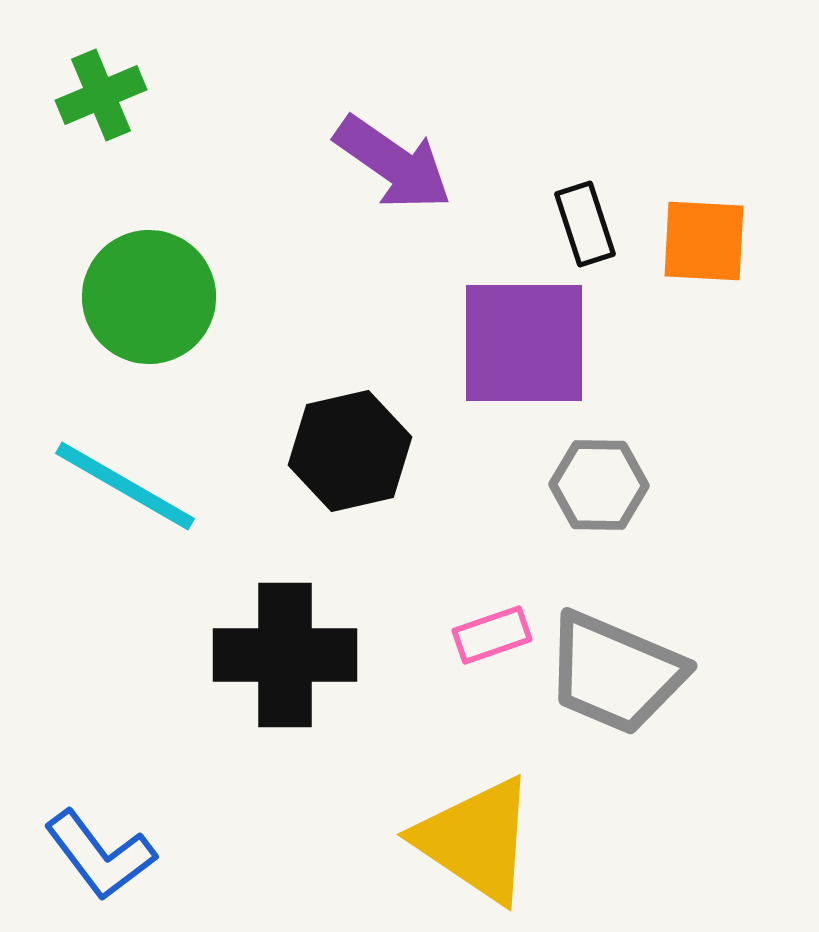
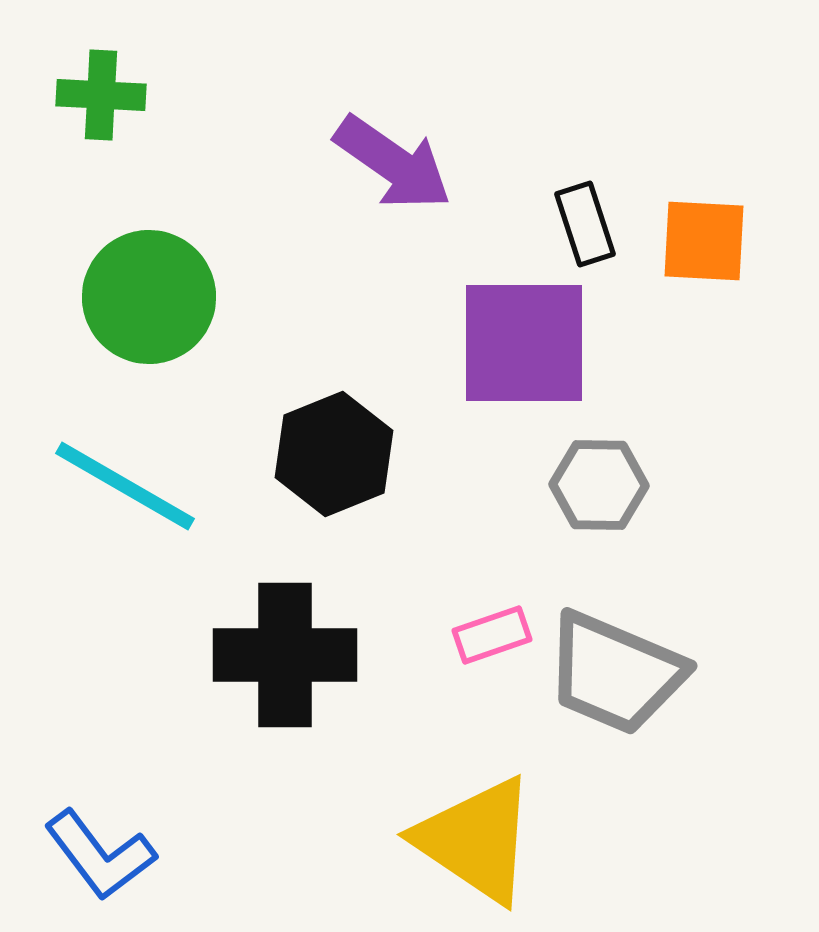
green cross: rotated 26 degrees clockwise
black hexagon: moved 16 px left, 3 px down; rotated 9 degrees counterclockwise
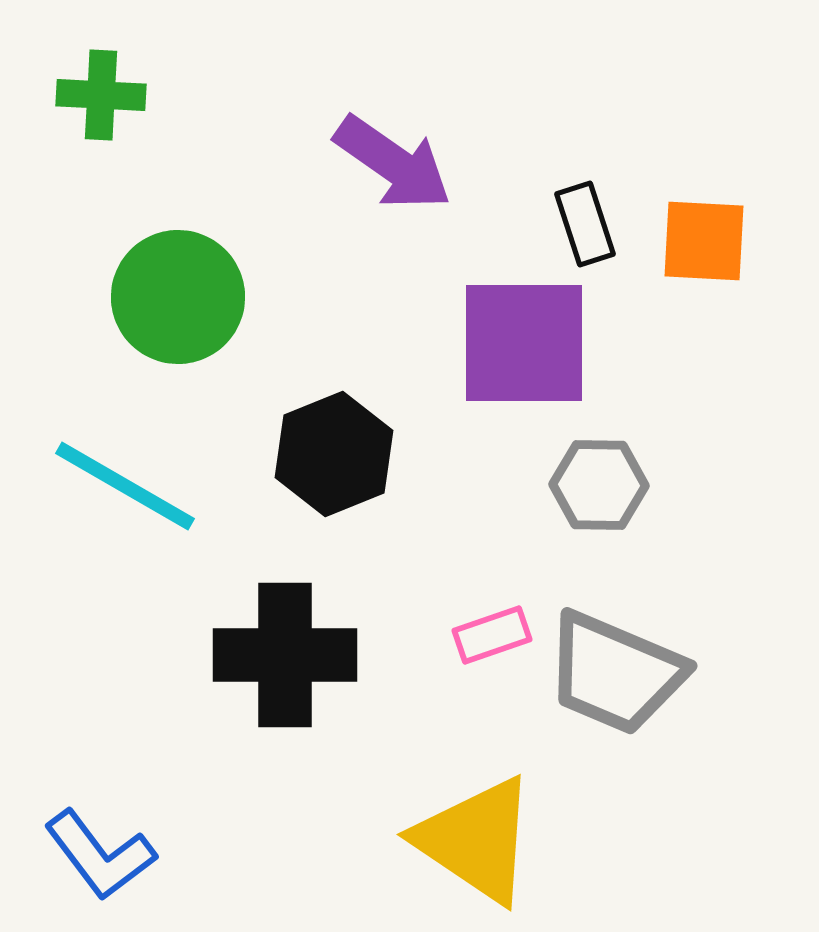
green circle: moved 29 px right
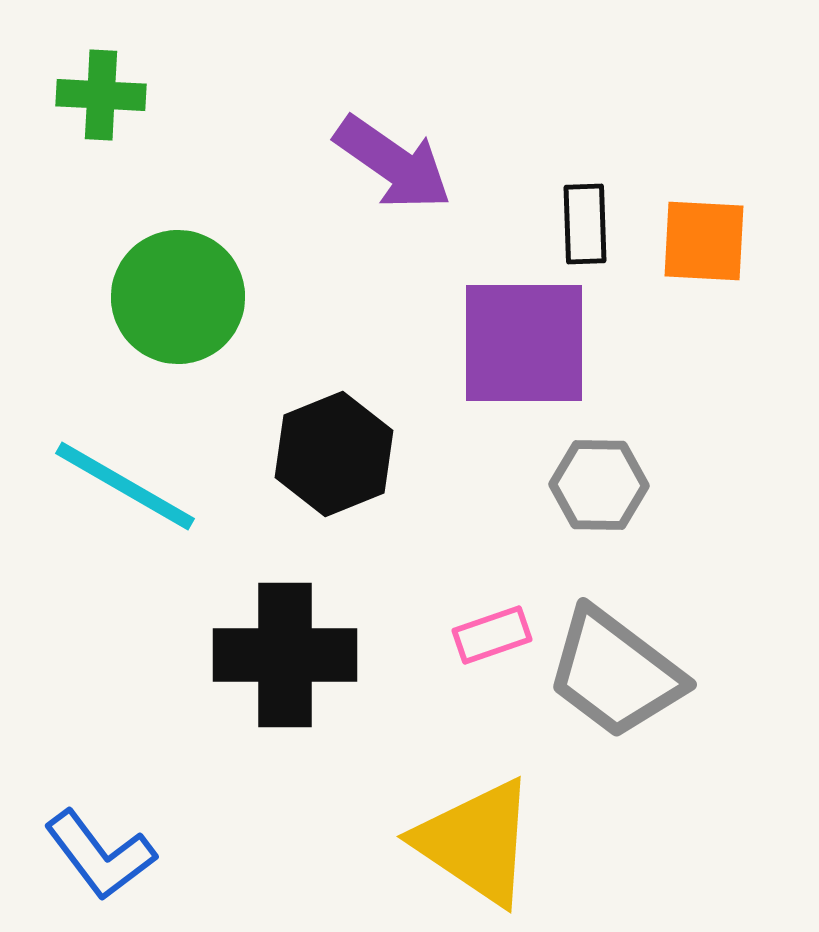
black rectangle: rotated 16 degrees clockwise
gray trapezoid: rotated 14 degrees clockwise
yellow triangle: moved 2 px down
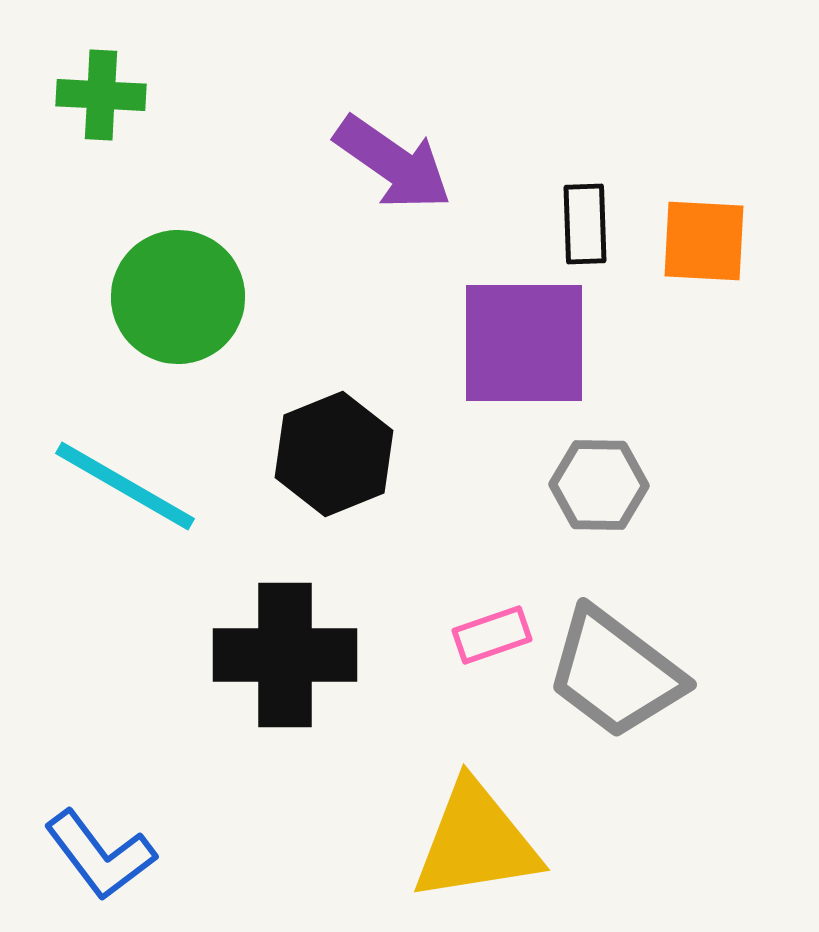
yellow triangle: rotated 43 degrees counterclockwise
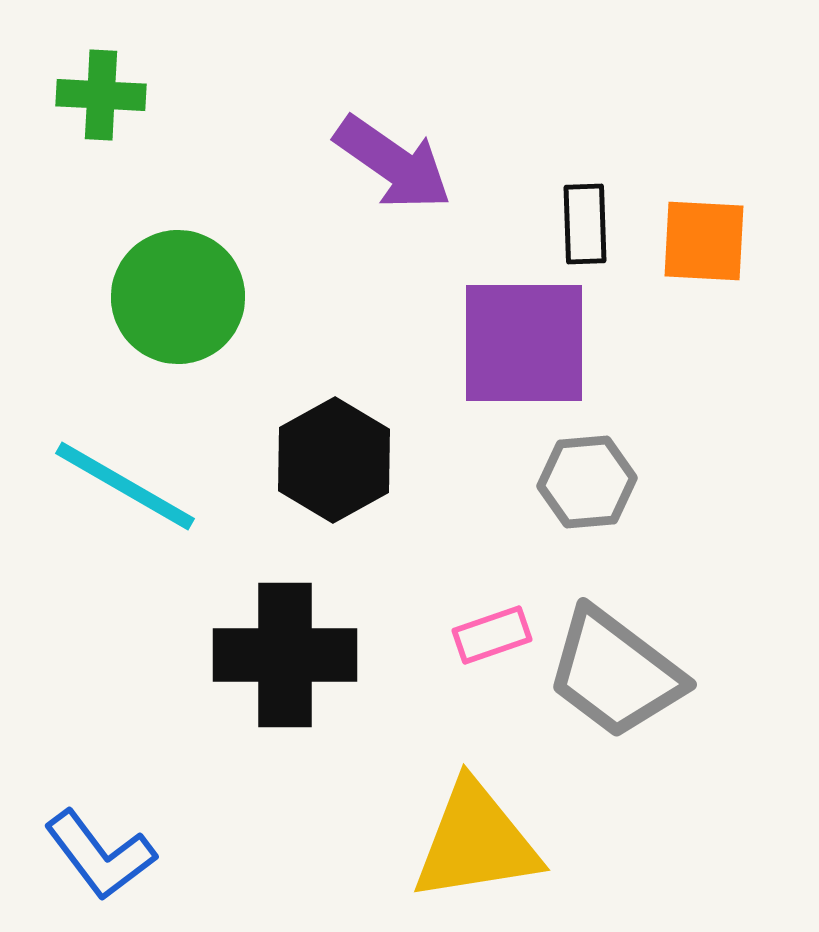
black hexagon: moved 6 px down; rotated 7 degrees counterclockwise
gray hexagon: moved 12 px left, 3 px up; rotated 6 degrees counterclockwise
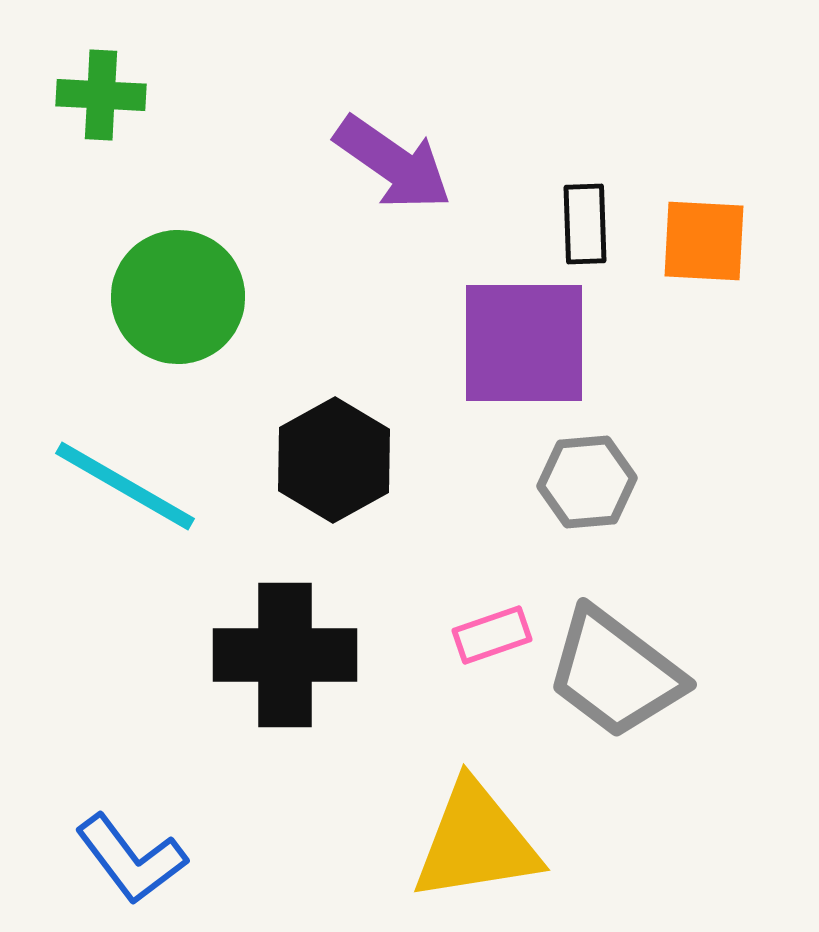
blue L-shape: moved 31 px right, 4 px down
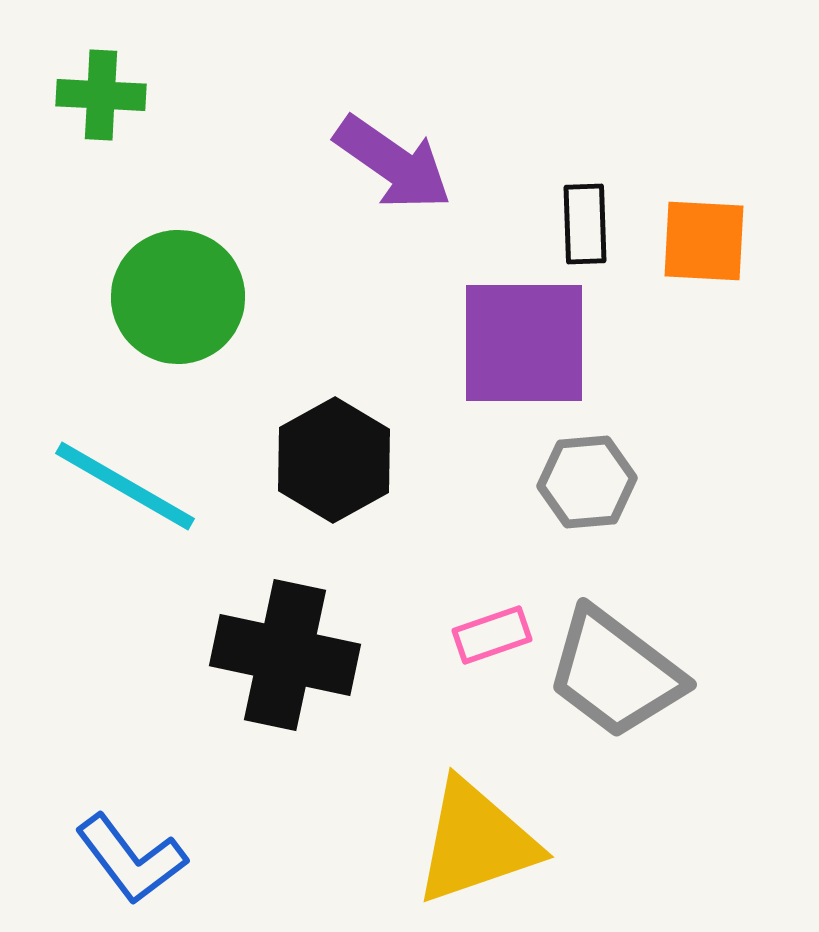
black cross: rotated 12 degrees clockwise
yellow triangle: rotated 10 degrees counterclockwise
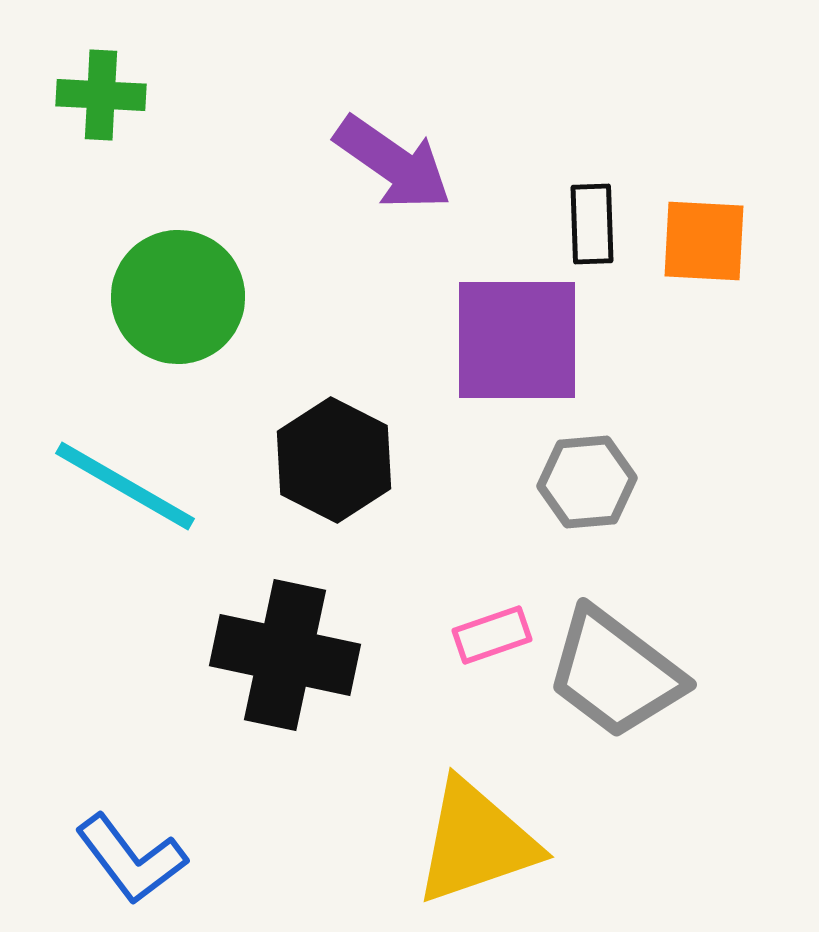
black rectangle: moved 7 px right
purple square: moved 7 px left, 3 px up
black hexagon: rotated 4 degrees counterclockwise
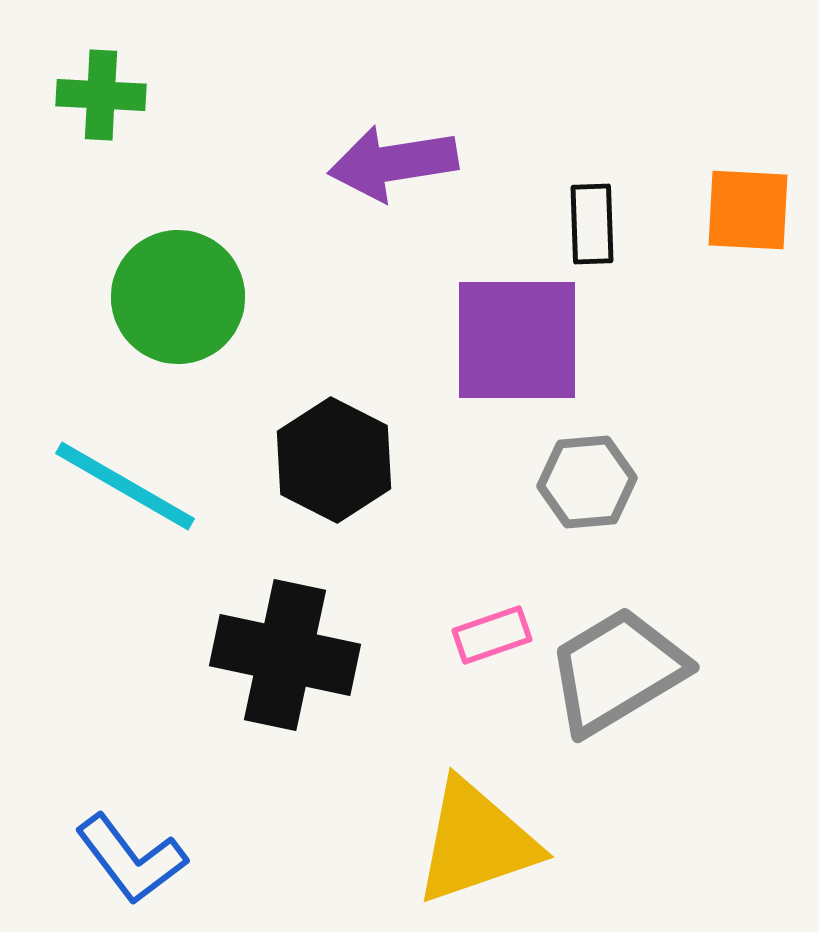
purple arrow: rotated 136 degrees clockwise
orange square: moved 44 px right, 31 px up
gray trapezoid: moved 2 px right, 2 px up; rotated 112 degrees clockwise
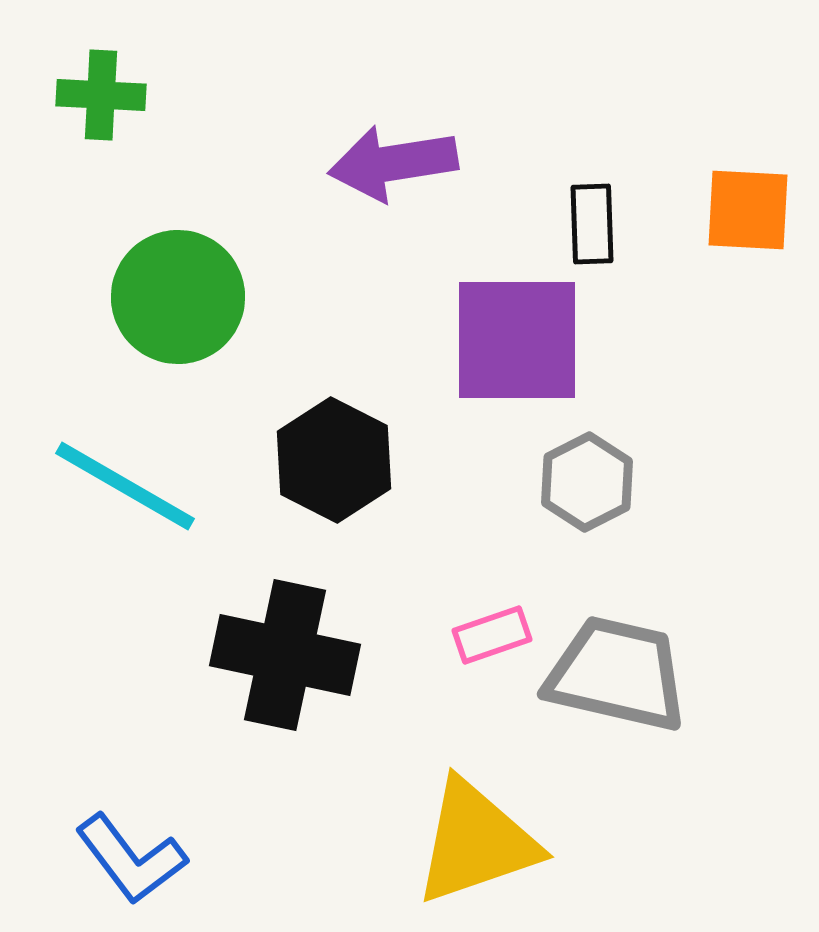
gray hexagon: rotated 22 degrees counterclockwise
gray trapezoid: moved 3 px down; rotated 44 degrees clockwise
